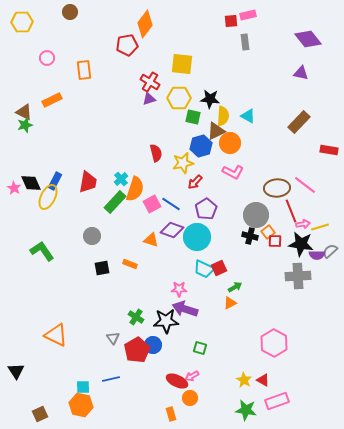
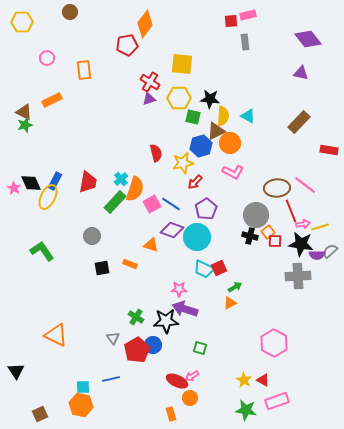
orange triangle at (151, 240): moved 5 px down
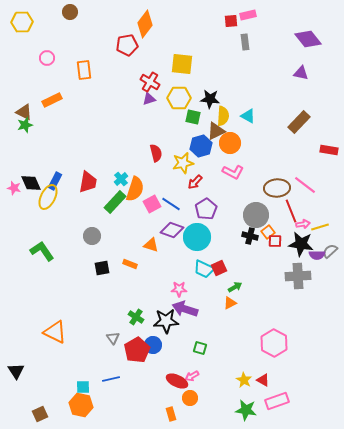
pink star at (14, 188): rotated 16 degrees counterclockwise
orange triangle at (56, 335): moved 1 px left, 3 px up
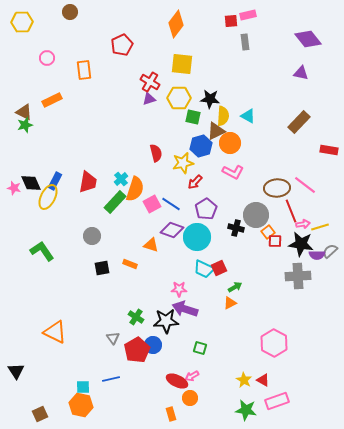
orange diamond at (145, 24): moved 31 px right
red pentagon at (127, 45): moved 5 px left; rotated 15 degrees counterclockwise
black cross at (250, 236): moved 14 px left, 8 px up
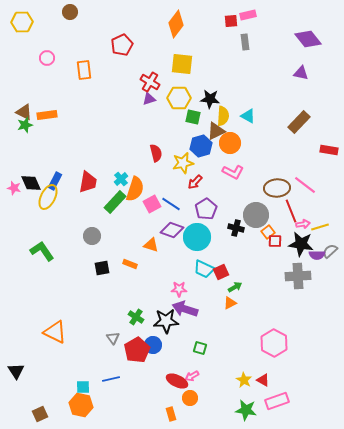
orange rectangle at (52, 100): moved 5 px left, 15 px down; rotated 18 degrees clockwise
red square at (219, 268): moved 2 px right, 4 px down
